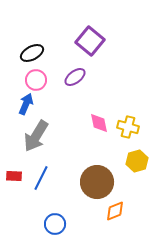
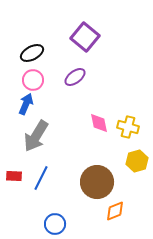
purple square: moved 5 px left, 4 px up
pink circle: moved 3 px left
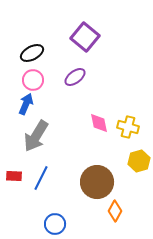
yellow hexagon: moved 2 px right
orange diamond: rotated 40 degrees counterclockwise
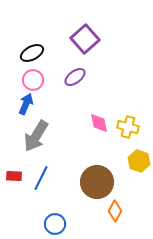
purple square: moved 2 px down; rotated 8 degrees clockwise
yellow hexagon: rotated 25 degrees counterclockwise
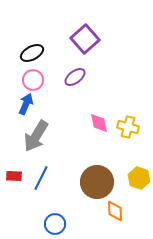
yellow hexagon: moved 17 px down
orange diamond: rotated 30 degrees counterclockwise
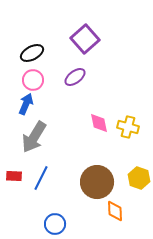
gray arrow: moved 2 px left, 1 px down
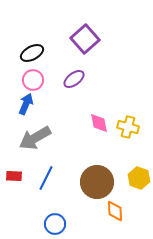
purple ellipse: moved 1 px left, 2 px down
gray arrow: moved 1 px right, 1 px down; rotated 28 degrees clockwise
blue line: moved 5 px right
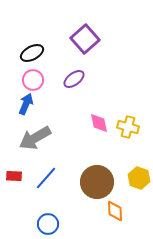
blue line: rotated 15 degrees clockwise
blue circle: moved 7 px left
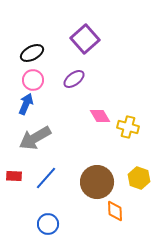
pink diamond: moved 1 px right, 7 px up; rotated 20 degrees counterclockwise
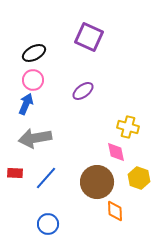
purple square: moved 4 px right, 2 px up; rotated 24 degrees counterclockwise
black ellipse: moved 2 px right
purple ellipse: moved 9 px right, 12 px down
pink diamond: moved 16 px right, 36 px down; rotated 20 degrees clockwise
gray arrow: rotated 20 degrees clockwise
red rectangle: moved 1 px right, 3 px up
